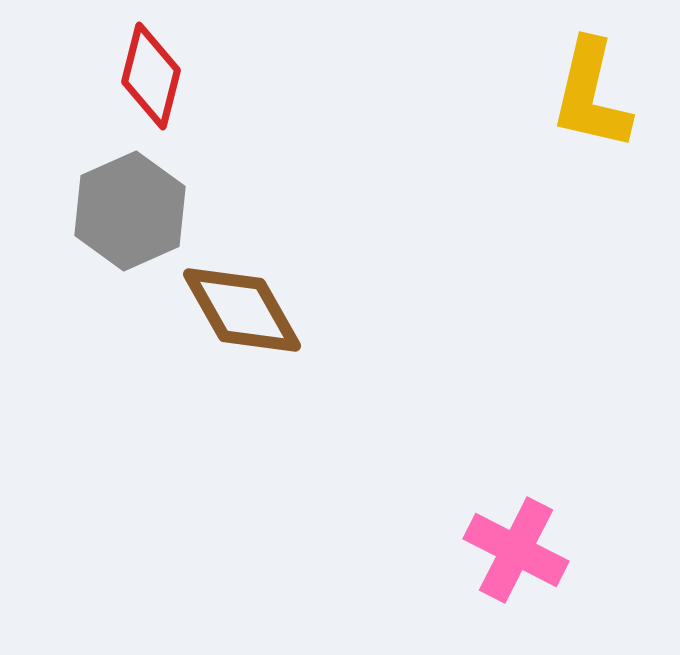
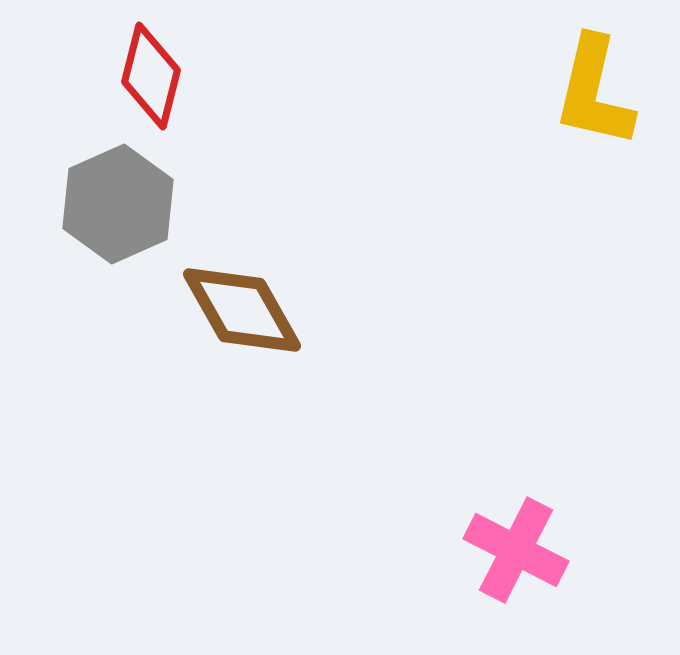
yellow L-shape: moved 3 px right, 3 px up
gray hexagon: moved 12 px left, 7 px up
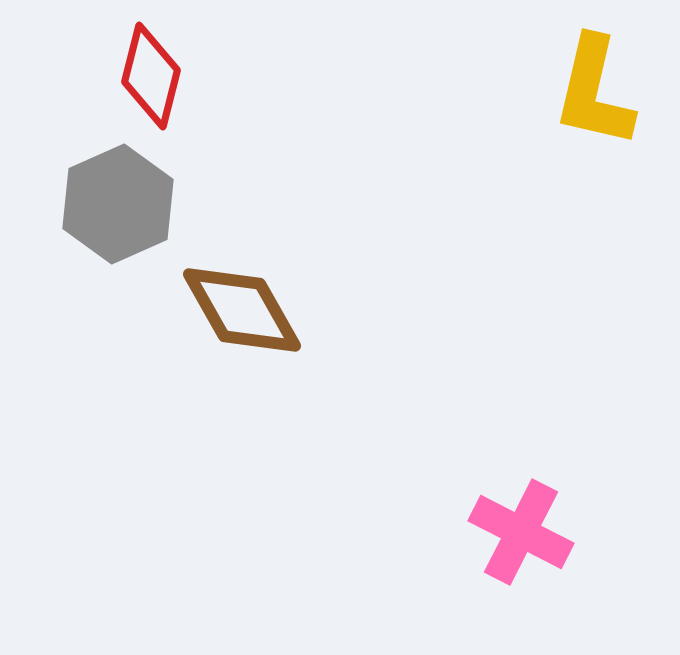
pink cross: moved 5 px right, 18 px up
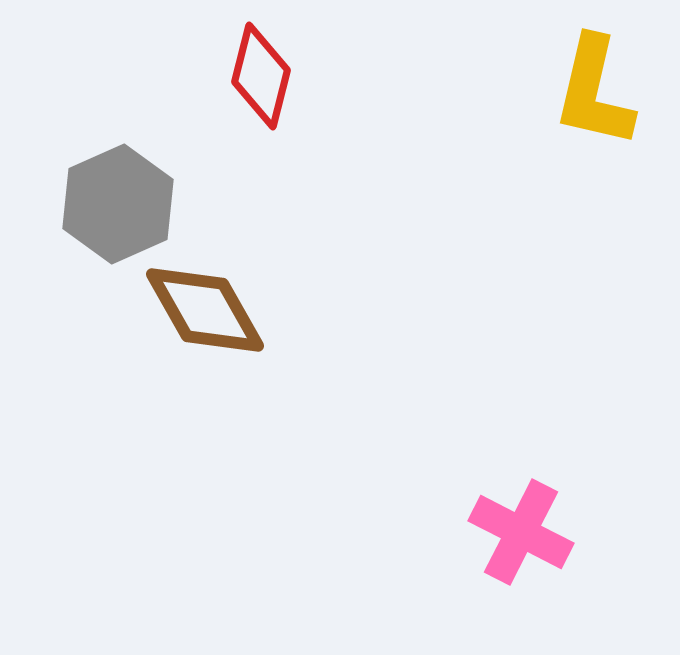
red diamond: moved 110 px right
brown diamond: moved 37 px left
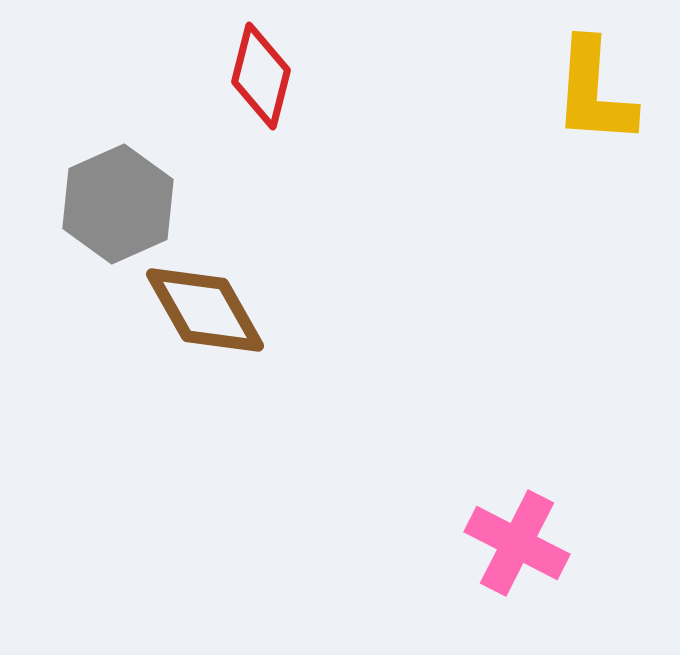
yellow L-shape: rotated 9 degrees counterclockwise
pink cross: moved 4 px left, 11 px down
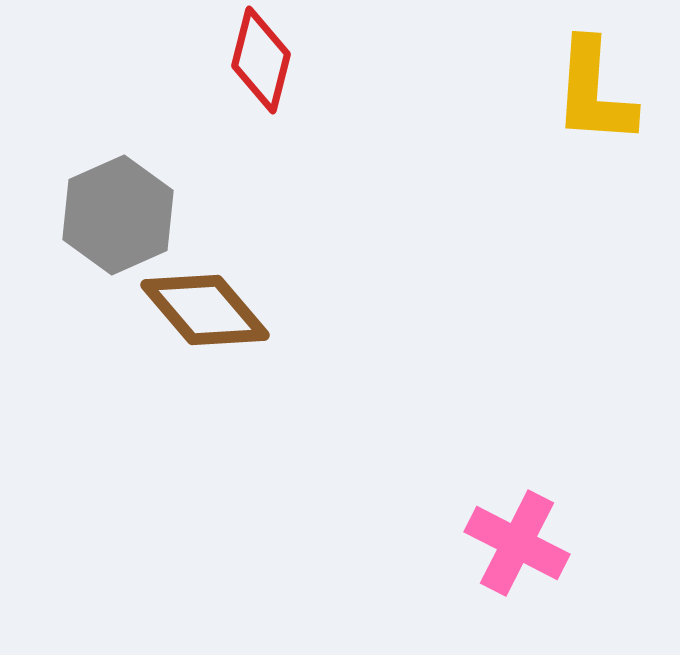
red diamond: moved 16 px up
gray hexagon: moved 11 px down
brown diamond: rotated 11 degrees counterclockwise
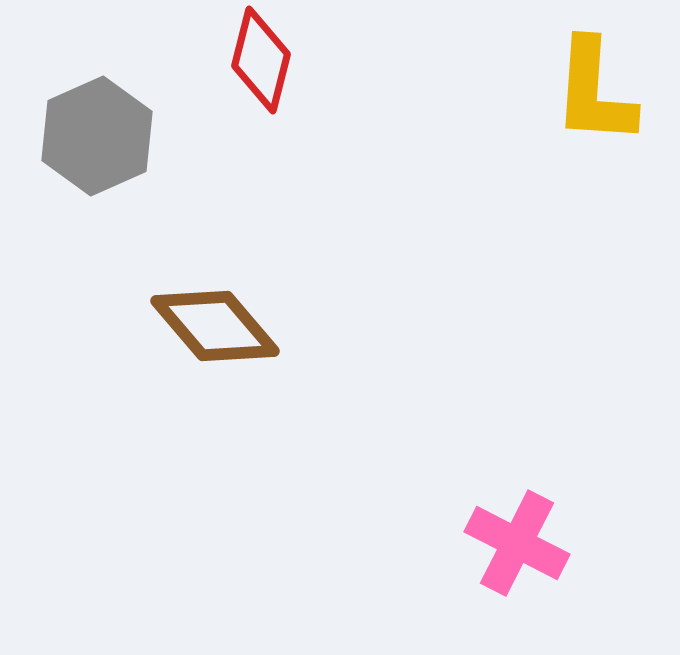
gray hexagon: moved 21 px left, 79 px up
brown diamond: moved 10 px right, 16 px down
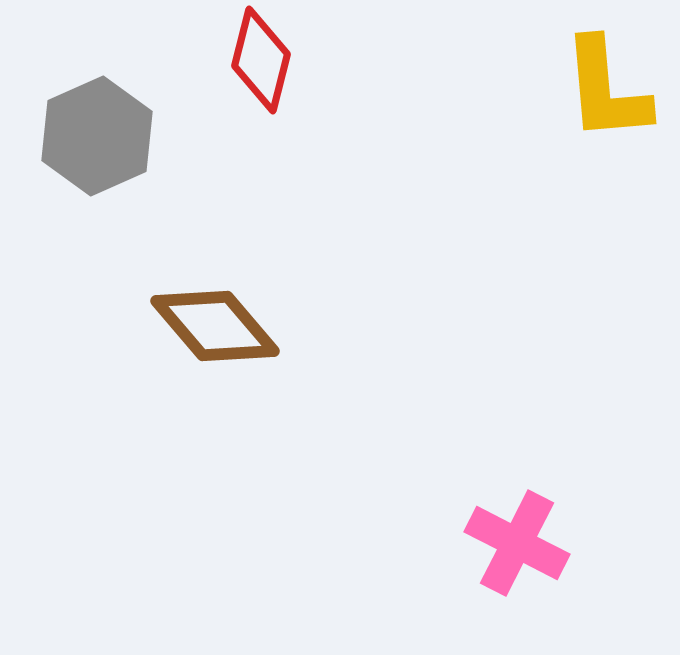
yellow L-shape: moved 12 px right, 2 px up; rotated 9 degrees counterclockwise
